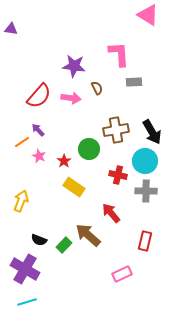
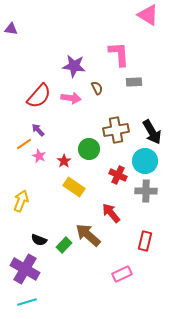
orange line: moved 2 px right, 2 px down
red cross: rotated 12 degrees clockwise
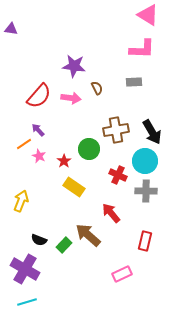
pink L-shape: moved 23 px right, 5 px up; rotated 96 degrees clockwise
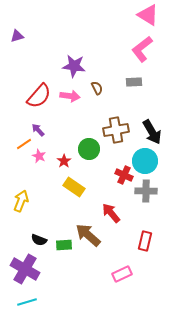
purple triangle: moved 6 px right, 7 px down; rotated 24 degrees counterclockwise
pink L-shape: rotated 140 degrees clockwise
pink arrow: moved 1 px left, 2 px up
red cross: moved 6 px right
green rectangle: rotated 42 degrees clockwise
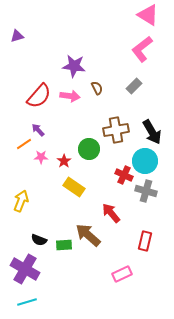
gray rectangle: moved 4 px down; rotated 42 degrees counterclockwise
pink star: moved 2 px right, 1 px down; rotated 24 degrees counterclockwise
gray cross: rotated 15 degrees clockwise
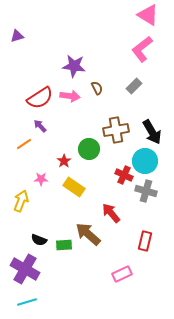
red semicircle: moved 1 px right, 2 px down; rotated 16 degrees clockwise
purple arrow: moved 2 px right, 4 px up
pink star: moved 22 px down
brown arrow: moved 1 px up
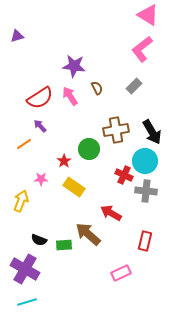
pink arrow: rotated 132 degrees counterclockwise
gray cross: rotated 10 degrees counterclockwise
red arrow: rotated 20 degrees counterclockwise
pink rectangle: moved 1 px left, 1 px up
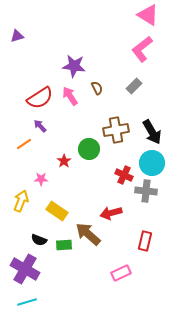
cyan circle: moved 7 px right, 2 px down
yellow rectangle: moved 17 px left, 24 px down
red arrow: rotated 45 degrees counterclockwise
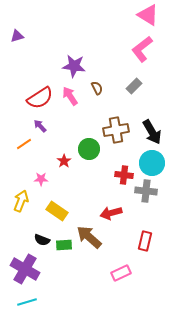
red cross: rotated 18 degrees counterclockwise
brown arrow: moved 1 px right, 3 px down
black semicircle: moved 3 px right
